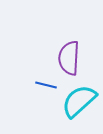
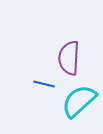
blue line: moved 2 px left, 1 px up
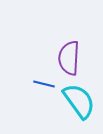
cyan semicircle: rotated 96 degrees clockwise
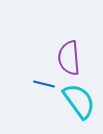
purple semicircle: rotated 8 degrees counterclockwise
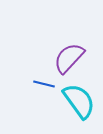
purple semicircle: rotated 48 degrees clockwise
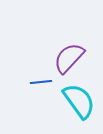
blue line: moved 3 px left, 2 px up; rotated 20 degrees counterclockwise
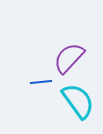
cyan semicircle: moved 1 px left
